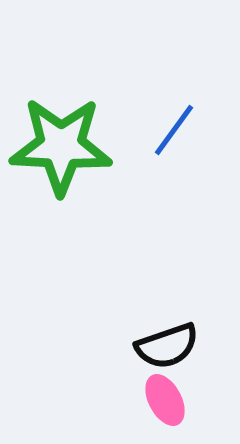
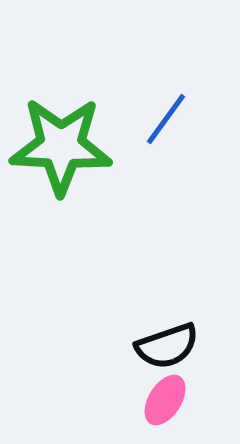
blue line: moved 8 px left, 11 px up
pink ellipse: rotated 60 degrees clockwise
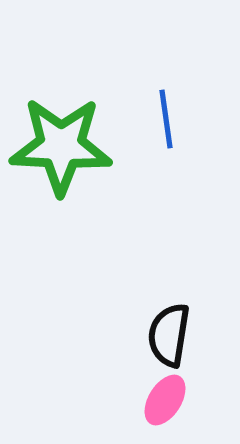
blue line: rotated 44 degrees counterclockwise
black semicircle: moved 2 px right, 11 px up; rotated 118 degrees clockwise
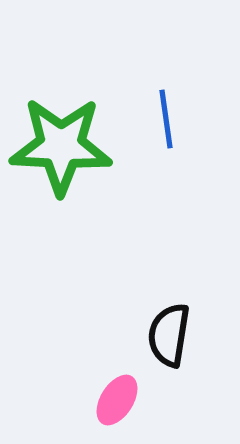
pink ellipse: moved 48 px left
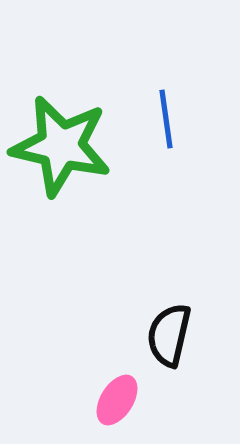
green star: rotated 10 degrees clockwise
black semicircle: rotated 4 degrees clockwise
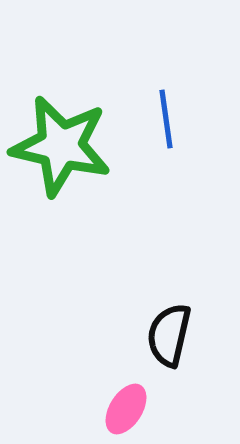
pink ellipse: moved 9 px right, 9 px down
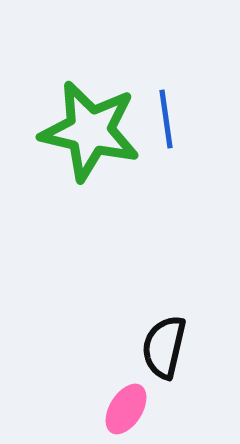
green star: moved 29 px right, 15 px up
black semicircle: moved 5 px left, 12 px down
